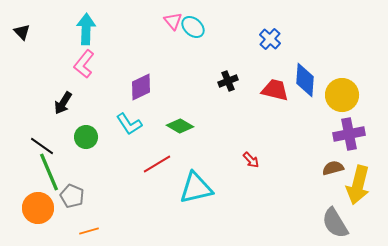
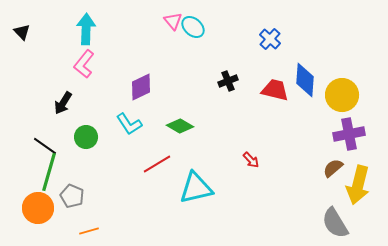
black line: moved 3 px right
brown semicircle: rotated 25 degrees counterclockwise
green line: rotated 39 degrees clockwise
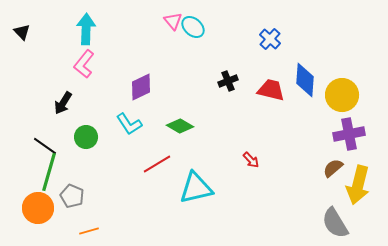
red trapezoid: moved 4 px left
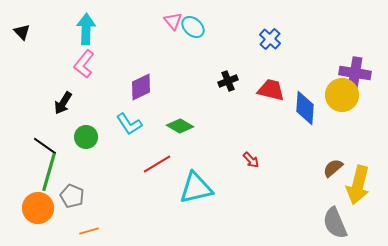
blue diamond: moved 28 px down
purple cross: moved 6 px right, 61 px up; rotated 20 degrees clockwise
gray semicircle: rotated 8 degrees clockwise
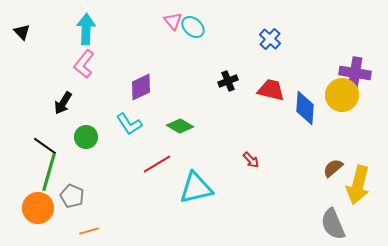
gray semicircle: moved 2 px left, 1 px down
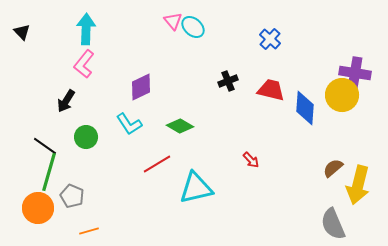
black arrow: moved 3 px right, 2 px up
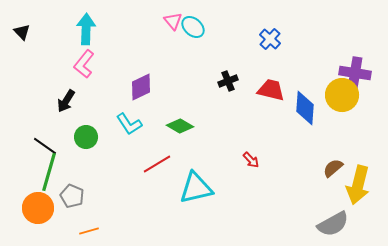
gray semicircle: rotated 96 degrees counterclockwise
